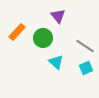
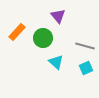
gray line: rotated 18 degrees counterclockwise
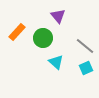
gray line: rotated 24 degrees clockwise
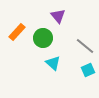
cyan triangle: moved 3 px left, 1 px down
cyan square: moved 2 px right, 2 px down
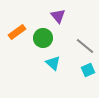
orange rectangle: rotated 12 degrees clockwise
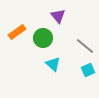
cyan triangle: moved 1 px down
